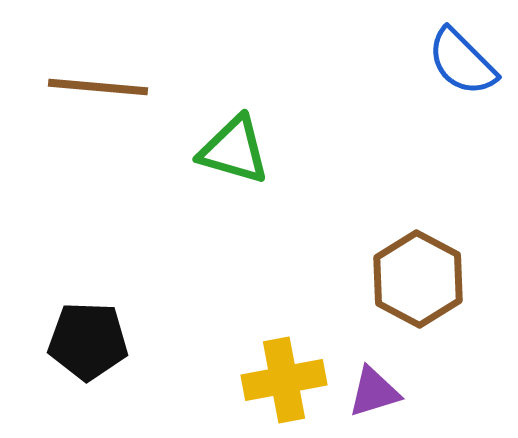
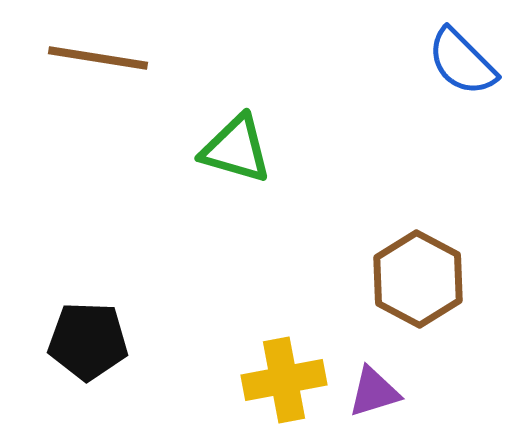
brown line: moved 29 px up; rotated 4 degrees clockwise
green triangle: moved 2 px right, 1 px up
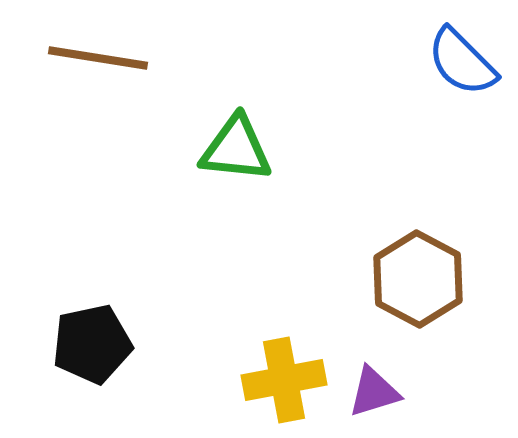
green triangle: rotated 10 degrees counterclockwise
black pentagon: moved 4 px right, 3 px down; rotated 14 degrees counterclockwise
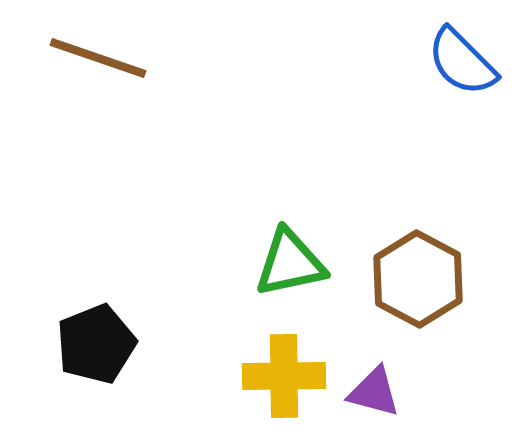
brown line: rotated 10 degrees clockwise
green triangle: moved 54 px right, 114 px down; rotated 18 degrees counterclockwise
black pentagon: moved 4 px right; rotated 10 degrees counterclockwise
yellow cross: moved 4 px up; rotated 10 degrees clockwise
purple triangle: rotated 32 degrees clockwise
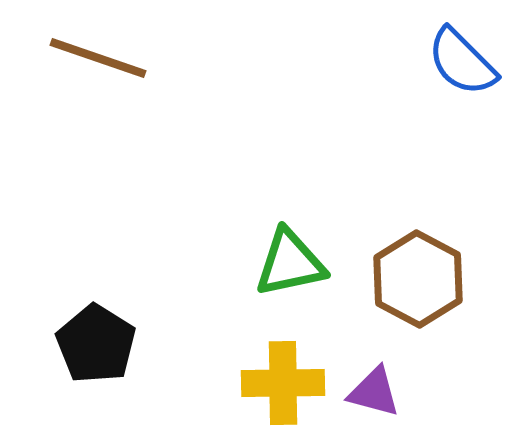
black pentagon: rotated 18 degrees counterclockwise
yellow cross: moved 1 px left, 7 px down
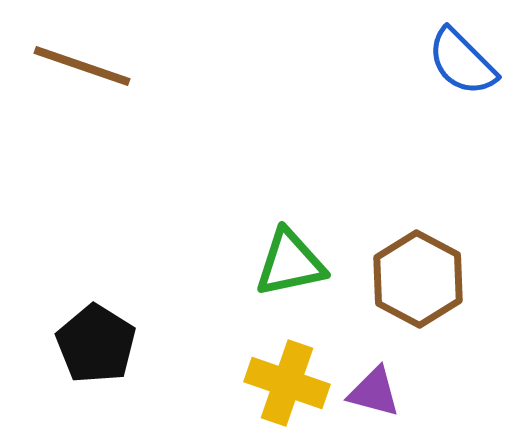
brown line: moved 16 px left, 8 px down
yellow cross: moved 4 px right; rotated 20 degrees clockwise
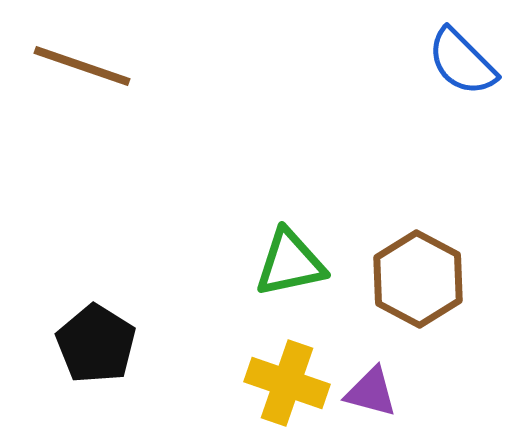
purple triangle: moved 3 px left
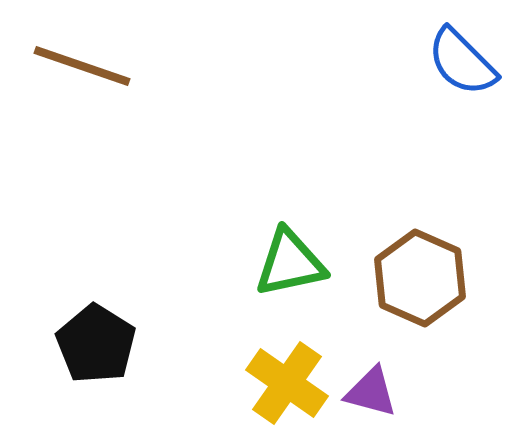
brown hexagon: moved 2 px right, 1 px up; rotated 4 degrees counterclockwise
yellow cross: rotated 16 degrees clockwise
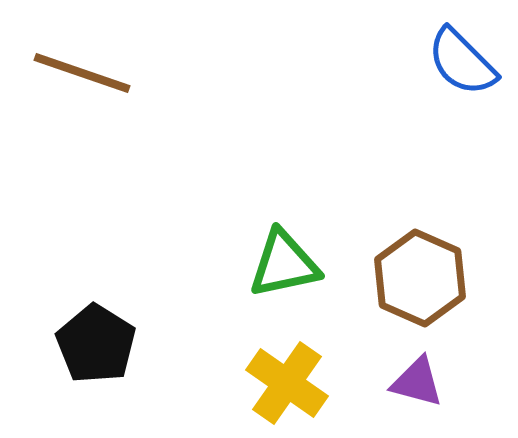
brown line: moved 7 px down
green triangle: moved 6 px left, 1 px down
purple triangle: moved 46 px right, 10 px up
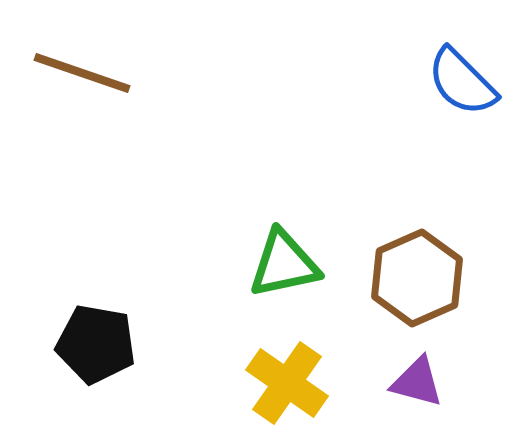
blue semicircle: moved 20 px down
brown hexagon: moved 3 px left; rotated 12 degrees clockwise
black pentagon: rotated 22 degrees counterclockwise
